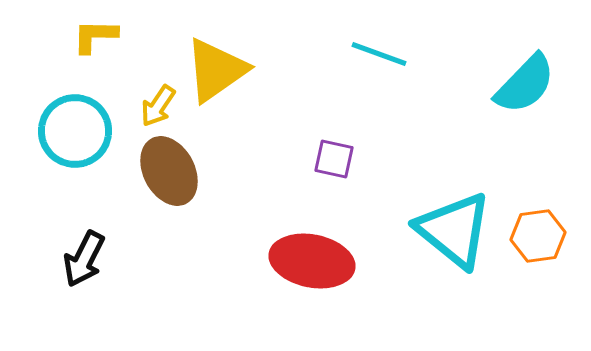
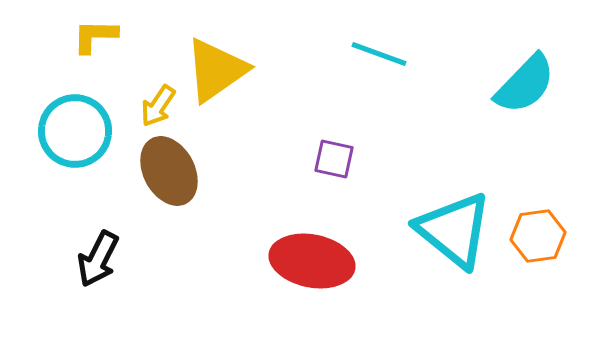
black arrow: moved 14 px right
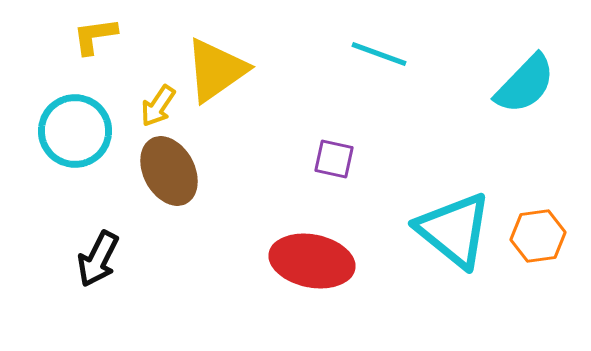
yellow L-shape: rotated 9 degrees counterclockwise
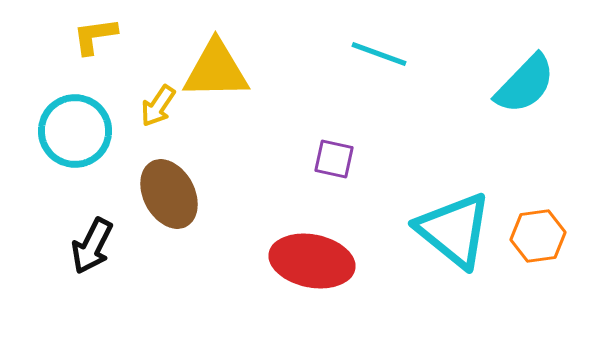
yellow triangle: rotated 34 degrees clockwise
brown ellipse: moved 23 px down
black arrow: moved 6 px left, 13 px up
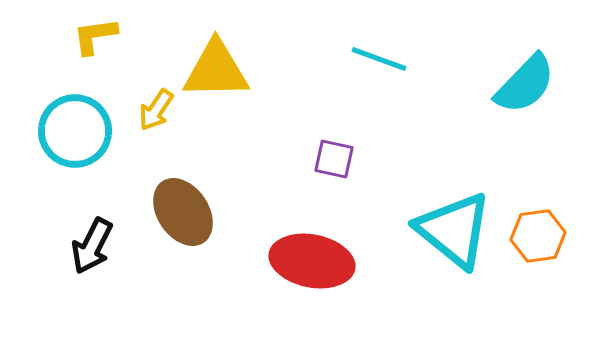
cyan line: moved 5 px down
yellow arrow: moved 2 px left, 4 px down
brown ellipse: moved 14 px right, 18 px down; rotated 6 degrees counterclockwise
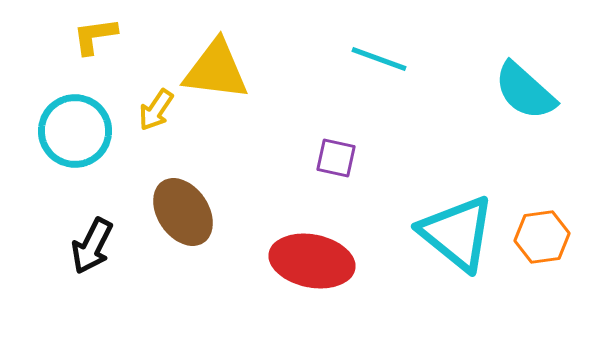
yellow triangle: rotated 8 degrees clockwise
cyan semicircle: moved 7 px down; rotated 88 degrees clockwise
purple square: moved 2 px right, 1 px up
cyan triangle: moved 3 px right, 3 px down
orange hexagon: moved 4 px right, 1 px down
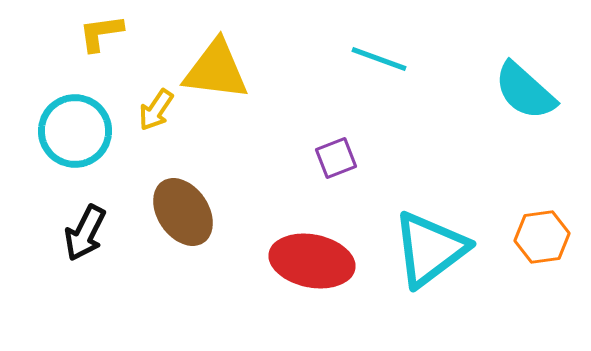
yellow L-shape: moved 6 px right, 3 px up
purple square: rotated 33 degrees counterclockwise
cyan triangle: moved 27 px left, 16 px down; rotated 44 degrees clockwise
black arrow: moved 7 px left, 13 px up
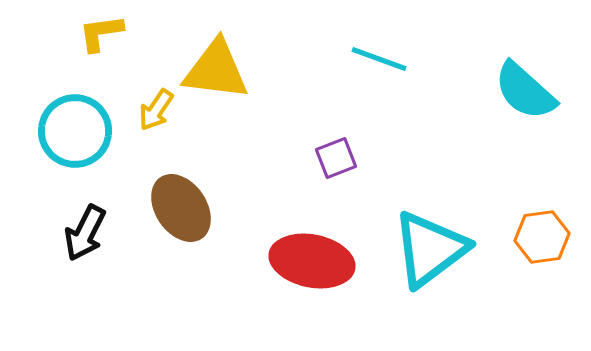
brown ellipse: moved 2 px left, 4 px up
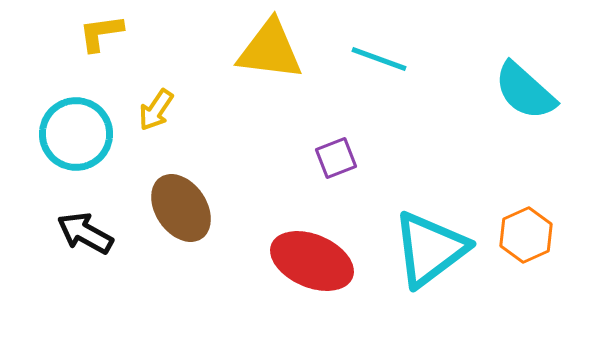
yellow triangle: moved 54 px right, 20 px up
cyan circle: moved 1 px right, 3 px down
black arrow: rotated 92 degrees clockwise
orange hexagon: moved 16 px left, 2 px up; rotated 16 degrees counterclockwise
red ellipse: rotated 12 degrees clockwise
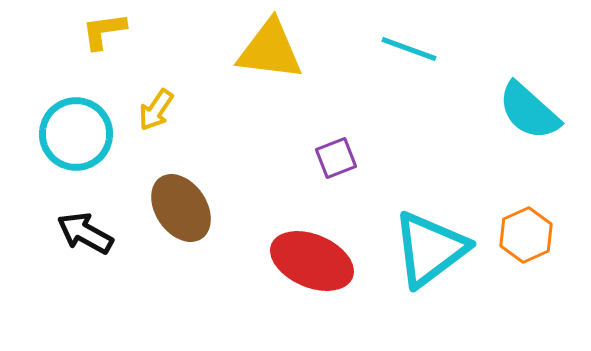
yellow L-shape: moved 3 px right, 2 px up
cyan line: moved 30 px right, 10 px up
cyan semicircle: moved 4 px right, 20 px down
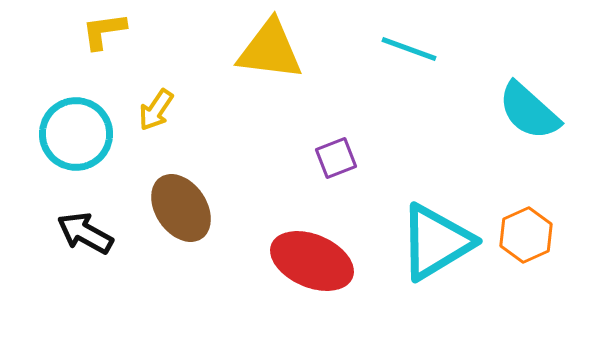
cyan triangle: moved 6 px right, 7 px up; rotated 6 degrees clockwise
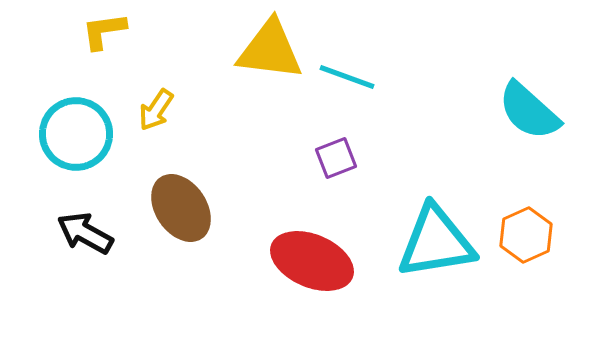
cyan line: moved 62 px left, 28 px down
cyan triangle: rotated 22 degrees clockwise
